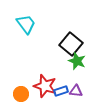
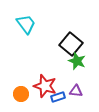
blue rectangle: moved 3 px left, 6 px down
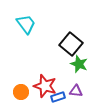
green star: moved 2 px right, 3 px down
orange circle: moved 2 px up
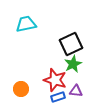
cyan trapezoid: rotated 65 degrees counterclockwise
black square: rotated 25 degrees clockwise
green star: moved 6 px left; rotated 24 degrees clockwise
red star: moved 10 px right, 6 px up
orange circle: moved 3 px up
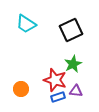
cyan trapezoid: rotated 135 degrees counterclockwise
black square: moved 14 px up
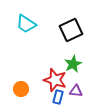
blue rectangle: rotated 56 degrees counterclockwise
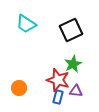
red star: moved 3 px right
orange circle: moved 2 px left, 1 px up
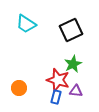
blue rectangle: moved 2 px left
